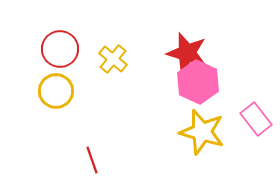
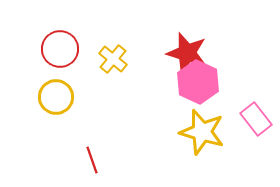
yellow circle: moved 6 px down
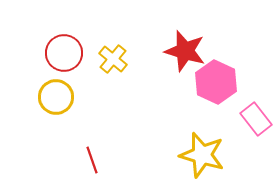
red circle: moved 4 px right, 4 px down
red star: moved 2 px left, 2 px up
pink hexagon: moved 18 px right
yellow star: moved 23 px down
